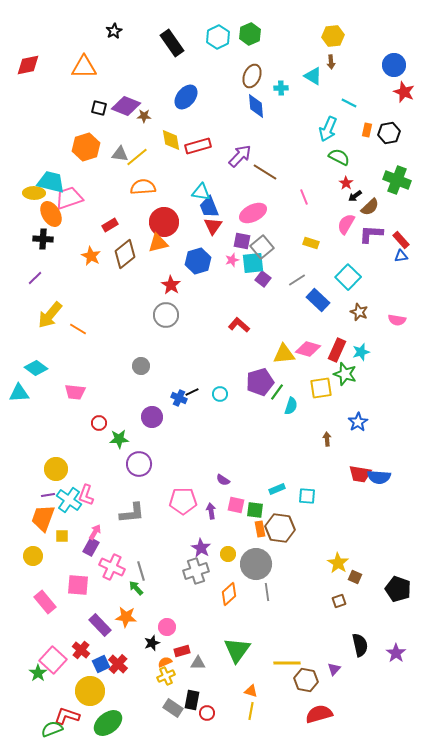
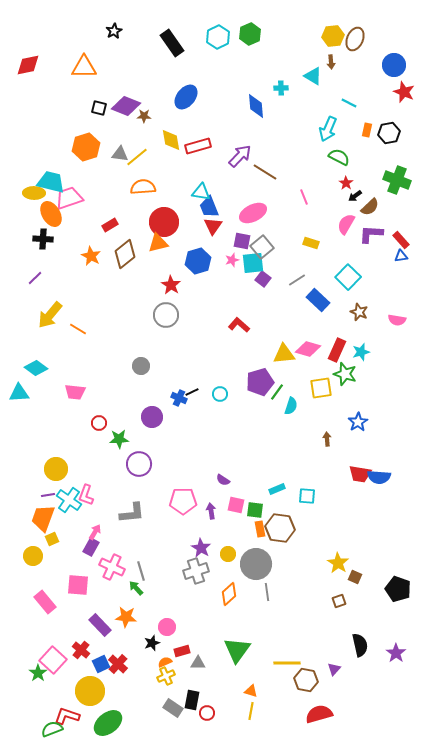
brown ellipse at (252, 76): moved 103 px right, 37 px up
yellow square at (62, 536): moved 10 px left, 3 px down; rotated 24 degrees counterclockwise
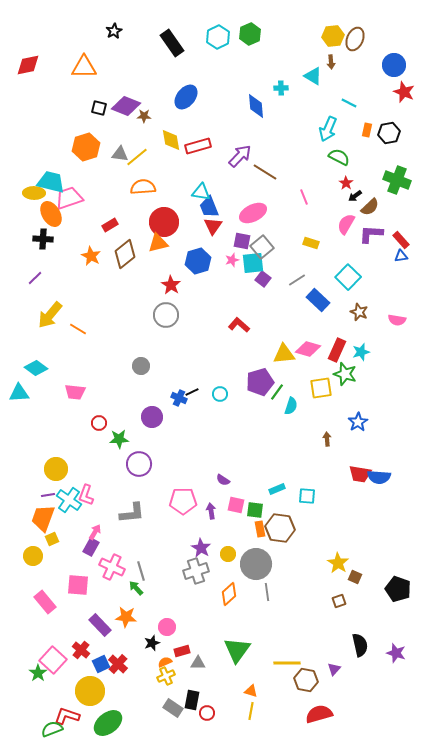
purple star at (396, 653): rotated 18 degrees counterclockwise
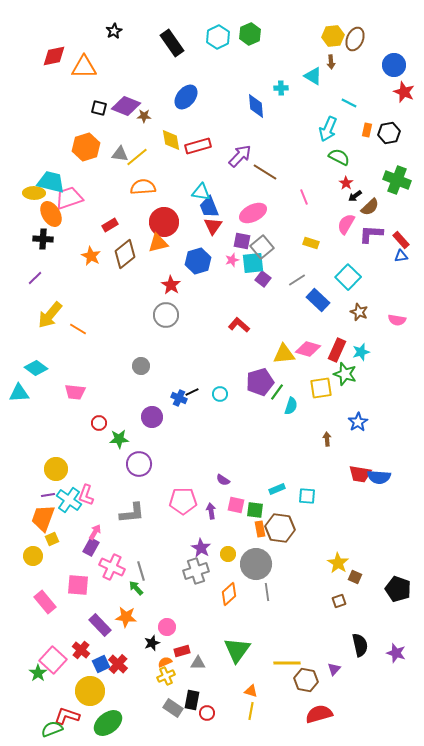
red diamond at (28, 65): moved 26 px right, 9 px up
